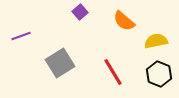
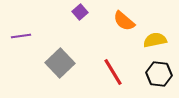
purple line: rotated 12 degrees clockwise
yellow semicircle: moved 1 px left, 1 px up
gray square: rotated 12 degrees counterclockwise
black hexagon: rotated 15 degrees counterclockwise
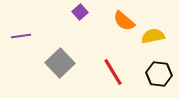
yellow semicircle: moved 2 px left, 4 px up
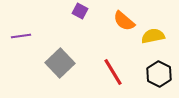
purple square: moved 1 px up; rotated 21 degrees counterclockwise
black hexagon: rotated 20 degrees clockwise
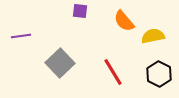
purple square: rotated 21 degrees counterclockwise
orange semicircle: rotated 10 degrees clockwise
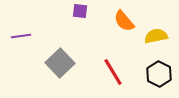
yellow semicircle: moved 3 px right
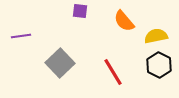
black hexagon: moved 9 px up
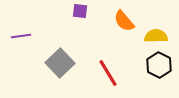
yellow semicircle: rotated 10 degrees clockwise
red line: moved 5 px left, 1 px down
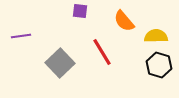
black hexagon: rotated 10 degrees counterclockwise
red line: moved 6 px left, 21 px up
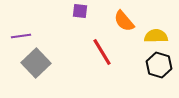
gray square: moved 24 px left
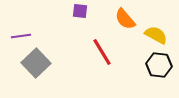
orange semicircle: moved 1 px right, 2 px up
yellow semicircle: moved 1 px up; rotated 30 degrees clockwise
black hexagon: rotated 10 degrees counterclockwise
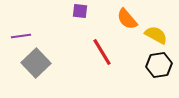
orange semicircle: moved 2 px right
black hexagon: rotated 15 degrees counterclockwise
